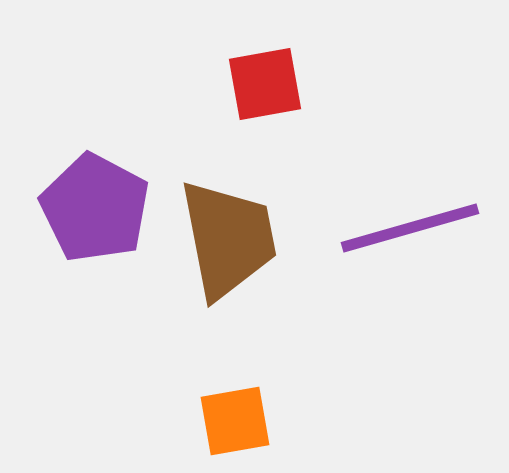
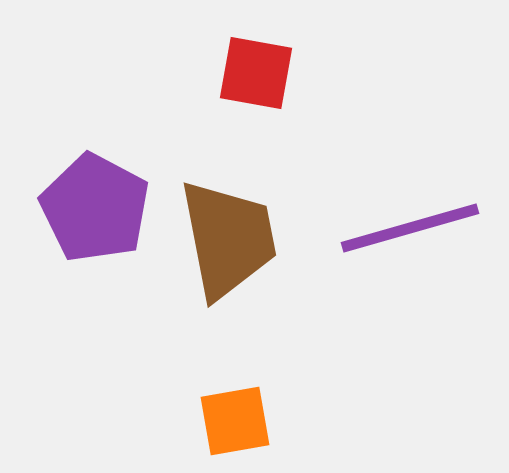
red square: moved 9 px left, 11 px up; rotated 20 degrees clockwise
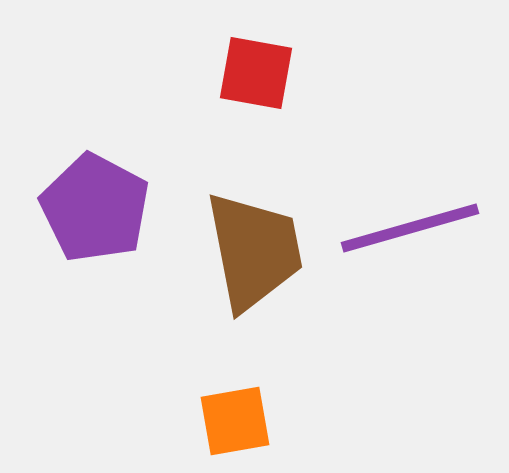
brown trapezoid: moved 26 px right, 12 px down
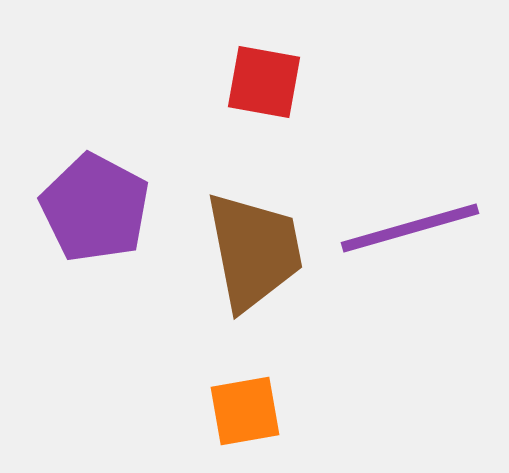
red square: moved 8 px right, 9 px down
orange square: moved 10 px right, 10 px up
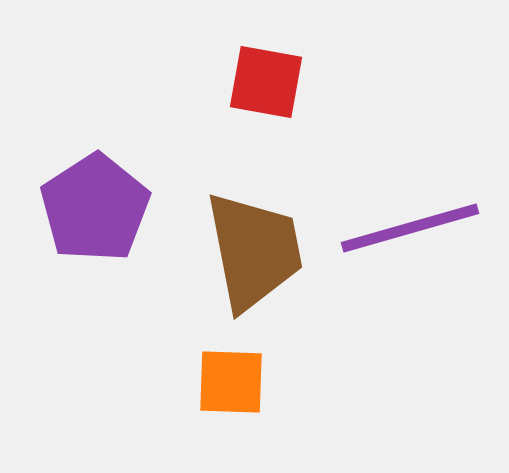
red square: moved 2 px right
purple pentagon: rotated 11 degrees clockwise
orange square: moved 14 px left, 29 px up; rotated 12 degrees clockwise
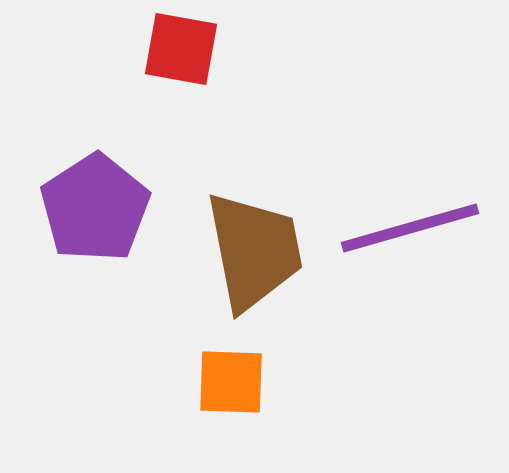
red square: moved 85 px left, 33 px up
